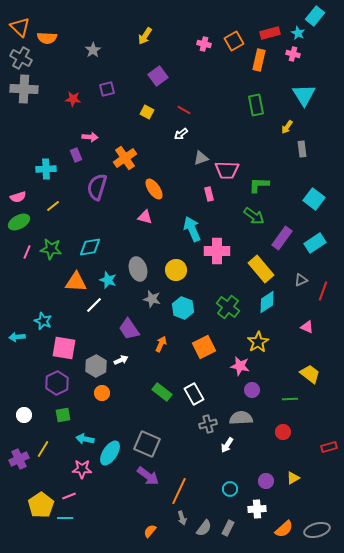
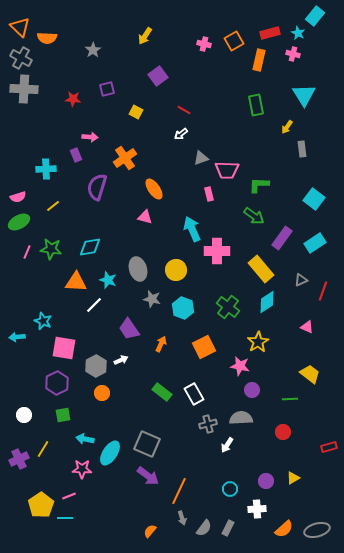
yellow square at (147, 112): moved 11 px left
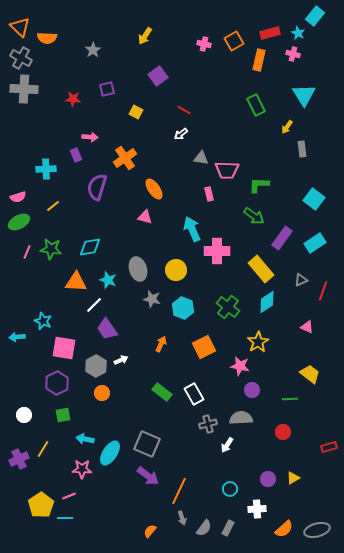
green rectangle at (256, 105): rotated 15 degrees counterclockwise
gray triangle at (201, 158): rotated 28 degrees clockwise
purple trapezoid at (129, 329): moved 22 px left
purple circle at (266, 481): moved 2 px right, 2 px up
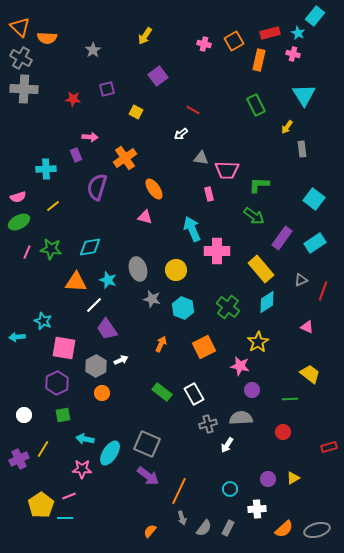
red line at (184, 110): moved 9 px right
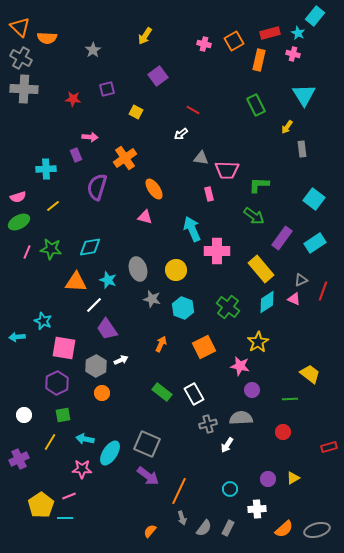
pink triangle at (307, 327): moved 13 px left, 28 px up
yellow line at (43, 449): moved 7 px right, 7 px up
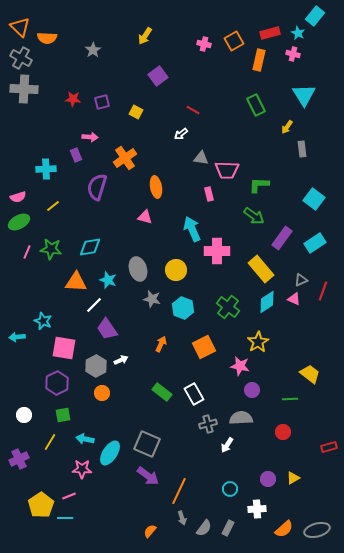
purple square at (107, 89): moved 5 px left, 13 px down
orange ellipse at (154, 189): moved 2 px right, 2 px up; rotated 25 degrees clockwise
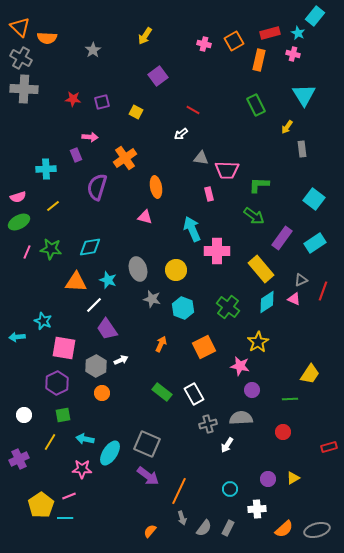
yellow trapezoid at (310, 374): rotated 85 degrees clockwise
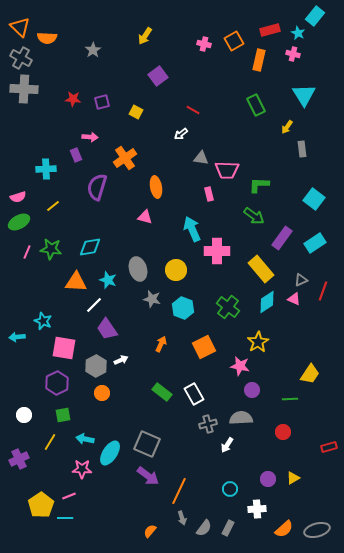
red rectangle at (270, 33): moved 3 px up
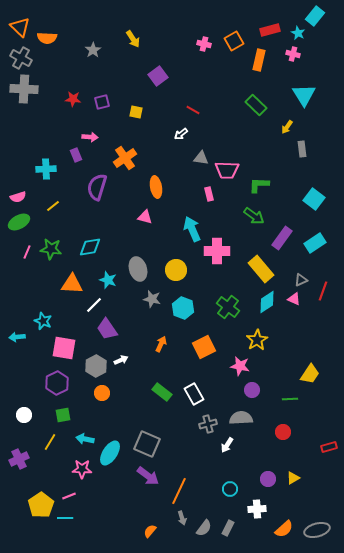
yellow arrow at (145, 36): moved 12 px left, 3 px down; rotated 66 degrees counterclockwise
green rectangle at (256, 105): rotated 20 degrees counterclockwise
yellow square at (136, 112): rotated 16 degrees counterclockwise
orange triangle at (76, 282): moved 4 px left, 2 px down
yellow star at (258, 342): moved 1 px left, 2 px up
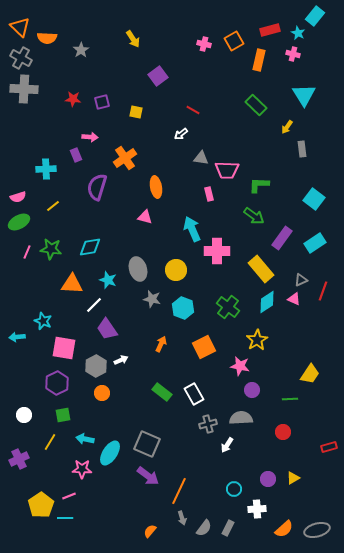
gray star at (93, 50): moved 12 px left
cyan circle at (230, 489): moved 4 px right
